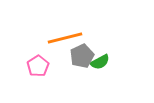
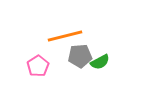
orange line: moved 2 px up
gray pentagon: moved 2 px left; rotated 20 degrees clockwise
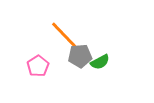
orange line: rotated 60 degrees clockwise
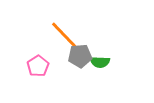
green semicircle: rotated 30 degrees clockwise
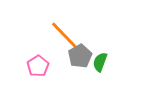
gray pentagon: rotated 25 degrees counterclockwise
green semicircle: rotated 108 degrees clockwise
